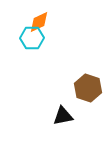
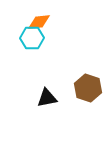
orange diamond: rotated 20 degrees clockwise
black triangle: moved 16 px left, 18 px up
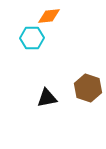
orange diamond: moved 10 px right, 6 px up
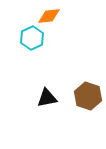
cyan hexagon: rotated 25 degrees counterclockwise
brown hexagon: moved 8 px down
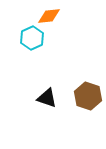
black triangle: rotated 30 degrees clockwise
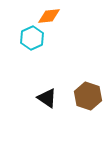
black triangle: rotated 15 degrees clockwise
